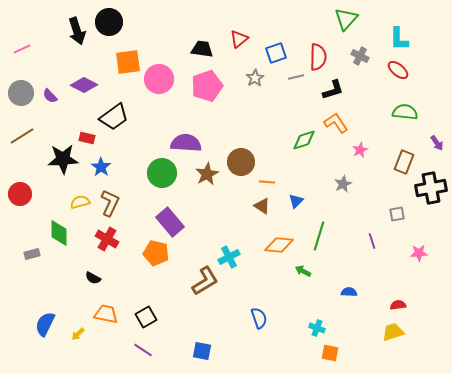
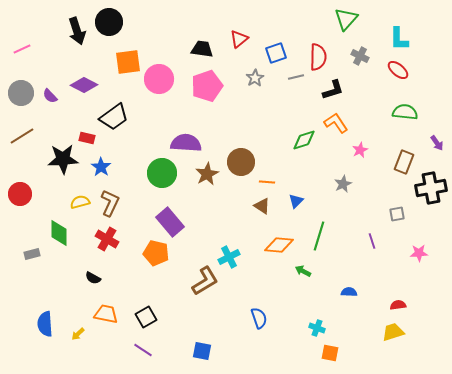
blue semicircle at (45, 324): rotated 30 degrees counterclockwise
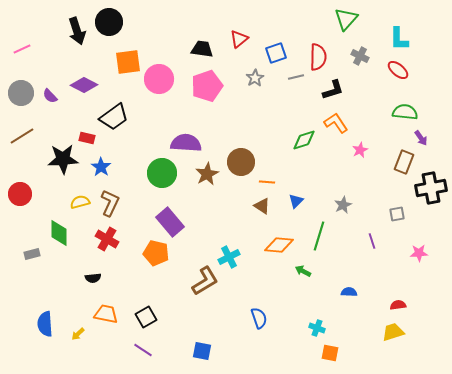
purple arrow at (437, 143): moved 16 px left, 5 px up
gray star at (343, 184): moved 21 px down
black semicircle at (93, 278): rotated 35 degrees counterclockwise
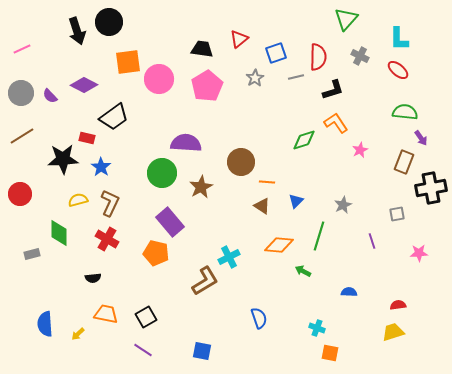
pink pentagon at (207, 86): rotated 12 degrees counterclockwise
brown star at (207, 174): moved 6 px left, 13 px down
yellow semicircle at (80, 202): moved 2 px left, 2 px up
